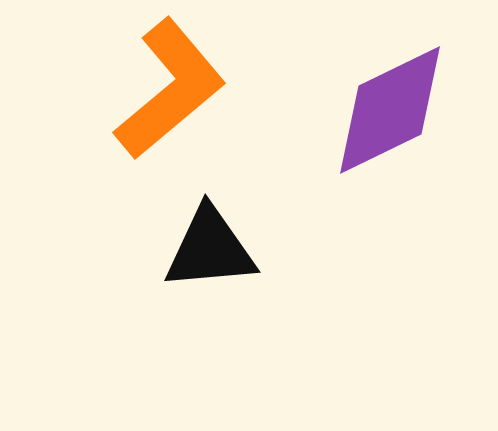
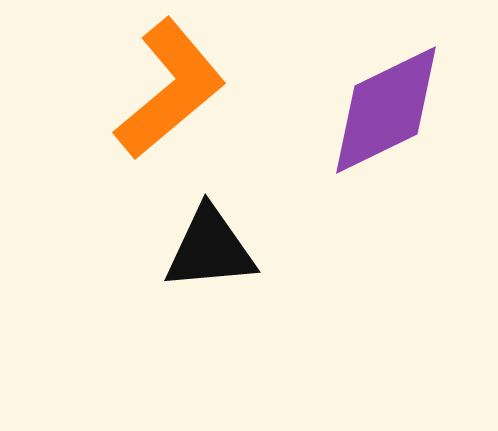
purple diamond: moved 4 px left
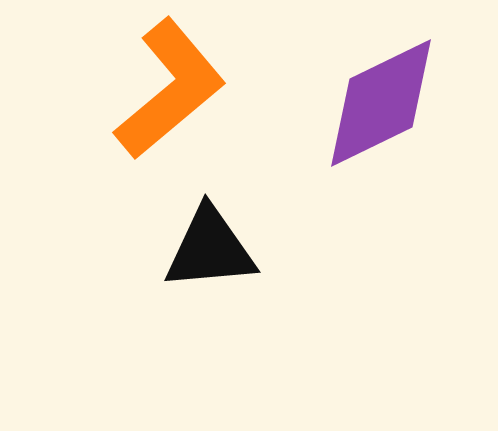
purple diamond: moved 5 px left, 7 px up
